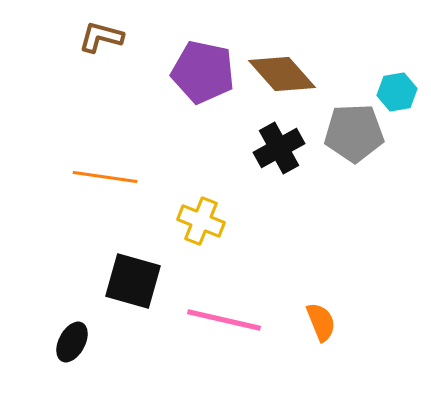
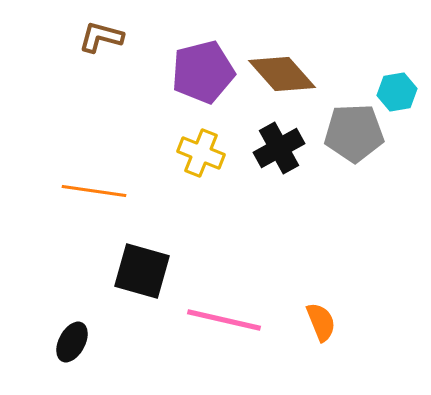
purple pentagon: rotated 26 degrees counterclockwise
orange line: moved 11 px left, 14 px down
yellow cross: moved 68 px up
black square: moved 9 px right, 10 px up
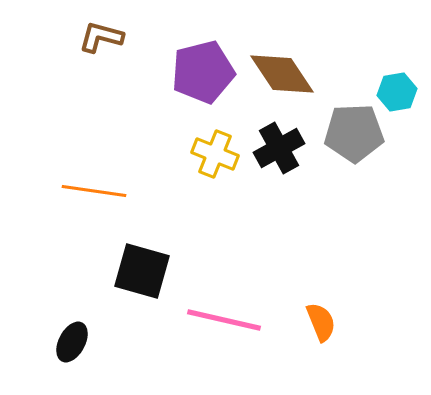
brown diamond: rotated 8 degrees clockwise
yellow cross: moved 14 px right, 1 px down
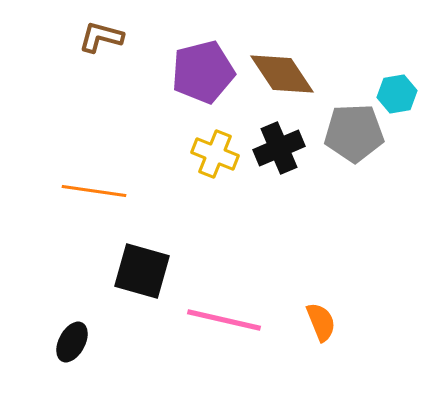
cyan hexagon: moved 2 px down
black cross: rotated 6 degrees clockwise
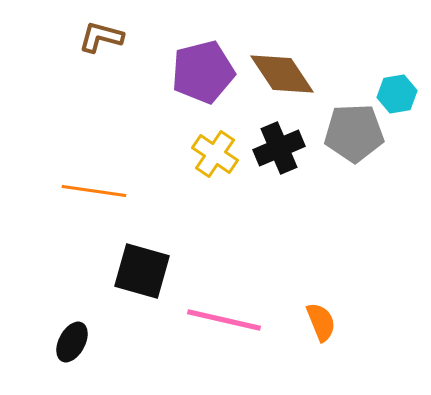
yellow cross: rotated 12 degrees clockwise
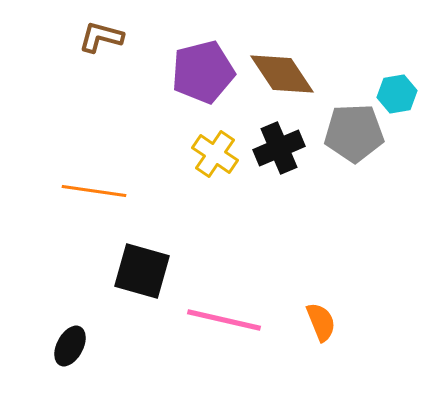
black ellipse: moved 2 px left, 4 px down
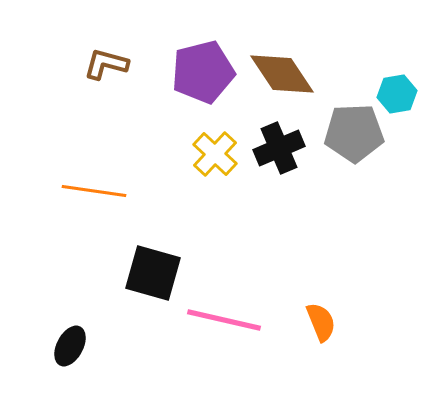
brown L-shape: moved 5 px right, 27 px down
yellow cross: rotated 9 degrees clockwise
black square: moved 11 px right, 2 px down
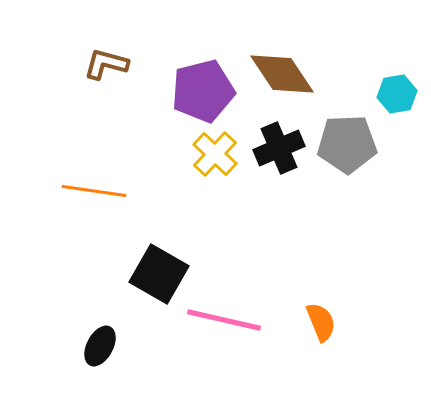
purple pentagon: moved 19 px down
gray pentagon: moved 7 px left, 11 px down
black square: moved 6 px right, 1 px down; rotated 14 degrees clockwise
black ellipse: moved 30 px right
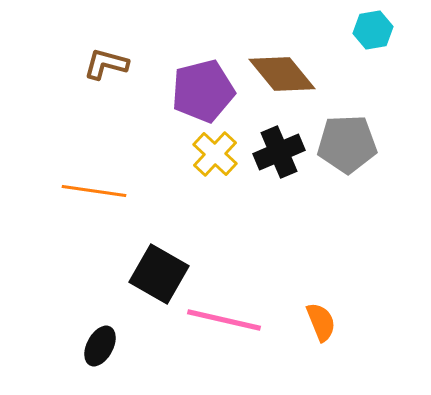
brown diamond: rotated 6 degrees counterclockwise
cyan hexagon: moved 24 px left, 64 px up
black cross: moved 4 px down
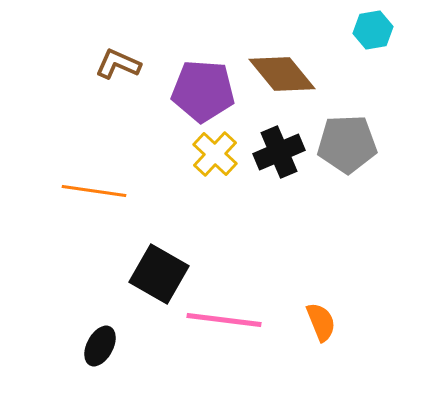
brown L-shape: moved 12 px right; rotated 9 degrees clockwise
purple pentagon: rotated 18 degrees clockwise
pink line: rotated 6 degrees counterclockwise
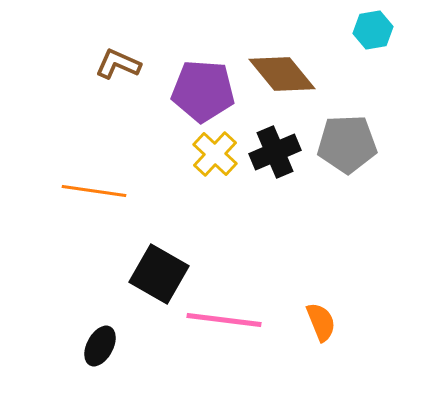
black cross: moved 4 px left
